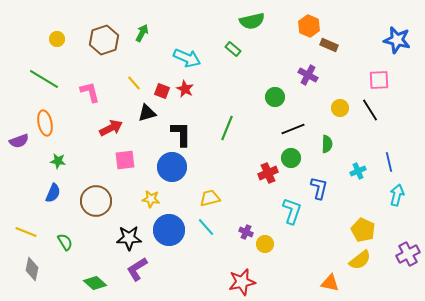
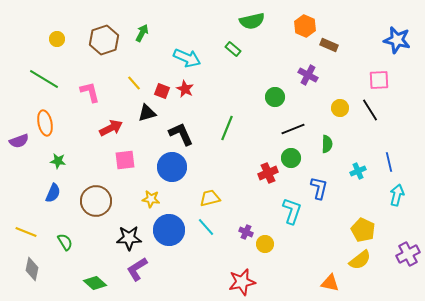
orange hexagon at (309, 26): moved 4 px left
black L-shape at (181, 134): rotated 24 degrees counterclockwise
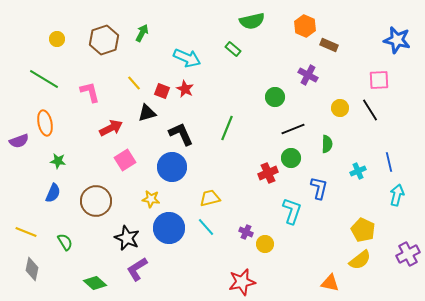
pink square at (125, 160): rotated 25 degrees counterclockwise
blue circle at (169, 230): moved 2 px up
black star at (129, 238): moved 2 px left; rotated 25 degrees clockwise
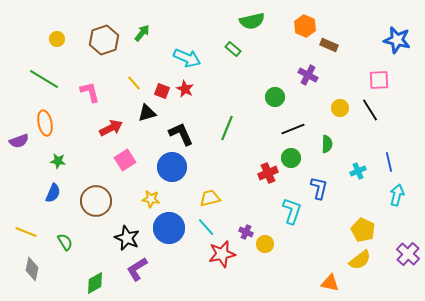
green arrow at (142, 33): rotated 12 degrees clockwise
purple cross at (408, 254): rotated 20 degrees counterclockwise
red star at (242, 282): moved 20 px left, 28 px up
green diamond at (95, 283): rotated 70 degrees counterclockwise
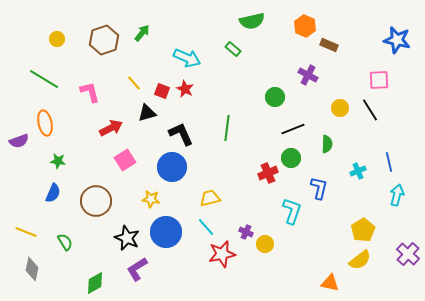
green line at (227, 128): rotated 15 degrees counterclockwise
blue circle at (169, 228): moved 3 px left, 4 px down
yellow pentagon at (363, 230): rotated 15 degrees clockwise
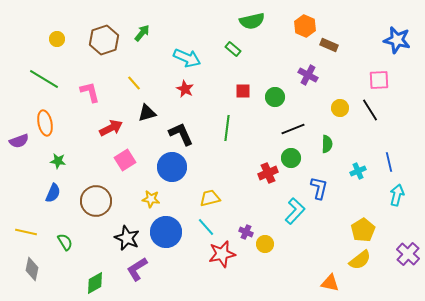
red square at (162, 91): moved 81 px right; rotated 21 degrees counterclockwise
cyan L-shape at (292, 211): moved 3 px right; rotated 24 degrees clockwise
yellow line at (26, 232): rotated 10 degrees counterclockwise
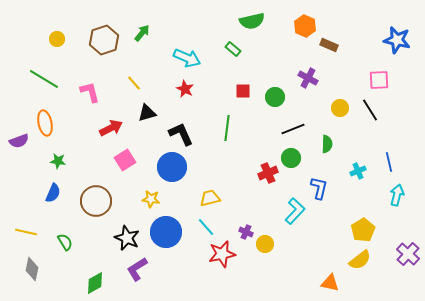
purple cross at (308, 75): moved 3 px down
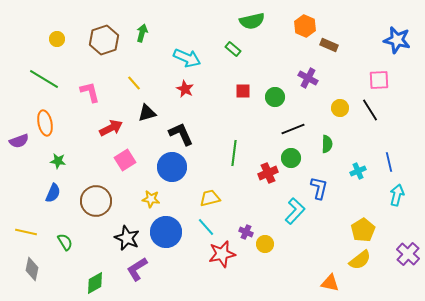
green arrow at (142, 33): rotated 24 degrees counterclockwise
green line at (227, 128): moved 7 px right, 25 px down
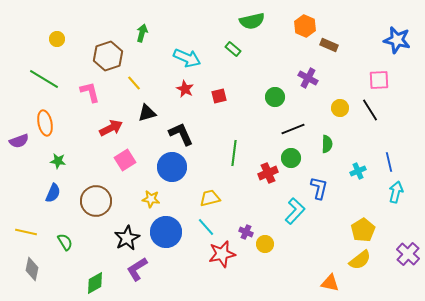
brown hexagon at (104, 40): moved 4 px right, 16 px down
red square at (243, 91): moved 24 px left, 5 px down; rotated 14 degrees counterclockwise
cyan arrow at (397, 195): moved 1 px left, 3 px up
black star at (127, 238): rotated 20 degrees clockwise
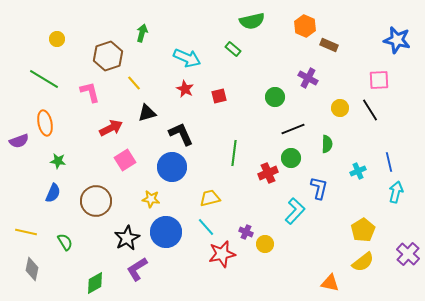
yellow semicircle at (360, 260): moved 3 px right, 2 px down
